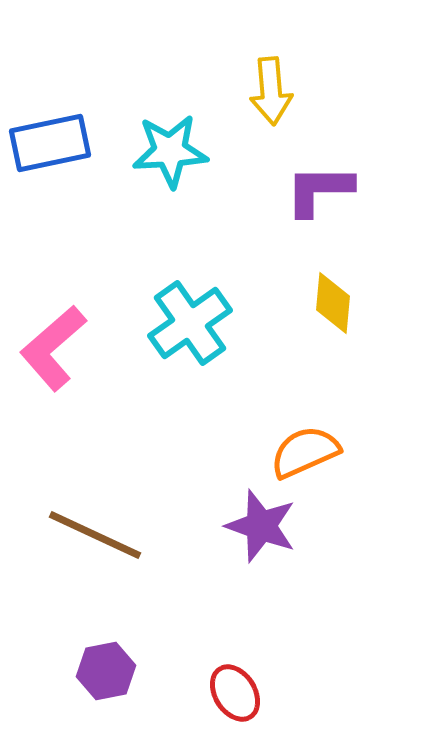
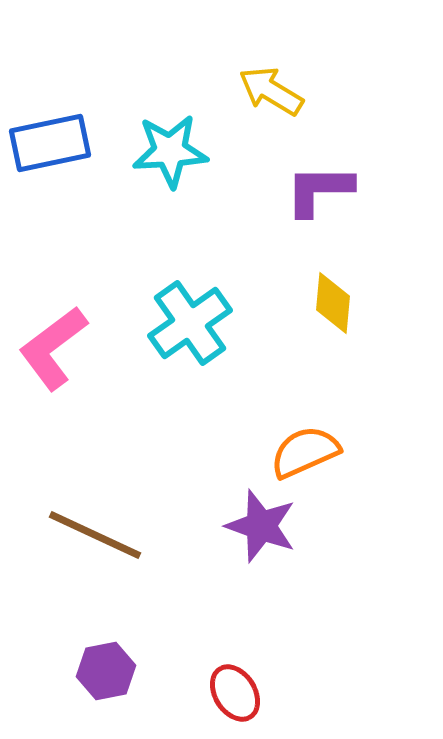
yellow arrow: rotated 126 degrees clockwise
pink L-shape: rotated 4 degrees clockwise
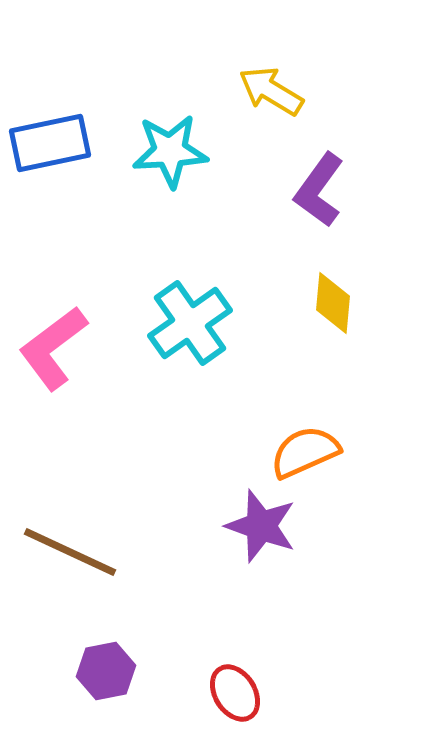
purple L-shape: rotated 54 degrees counterclockwise
brown line: moved 25 px left, 17 px down
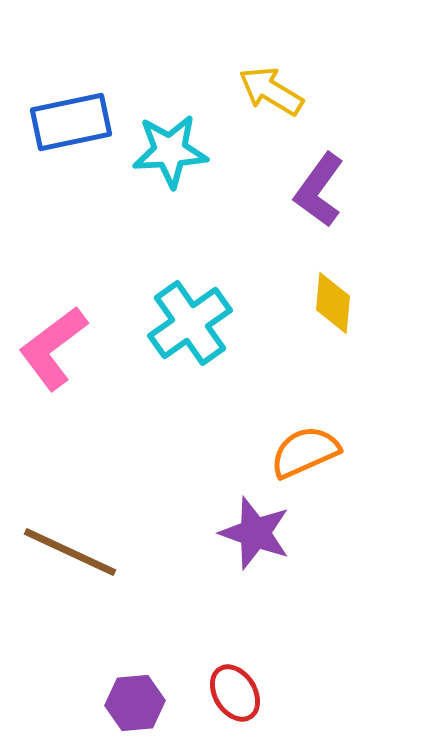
blue rectangle: moved 21 px right, 21 px up
purple star: moved 6 px left, 7 px down
purple hexagon: moved 29 px right, 32 px down; rotated 6 degrees clockwise
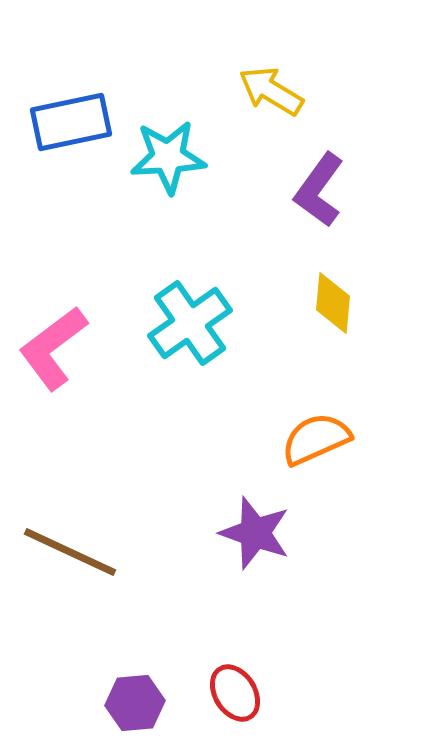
cyan star: moved 2 px left, 6 px down
orange semicircle: moved 11 px right, 13 px up
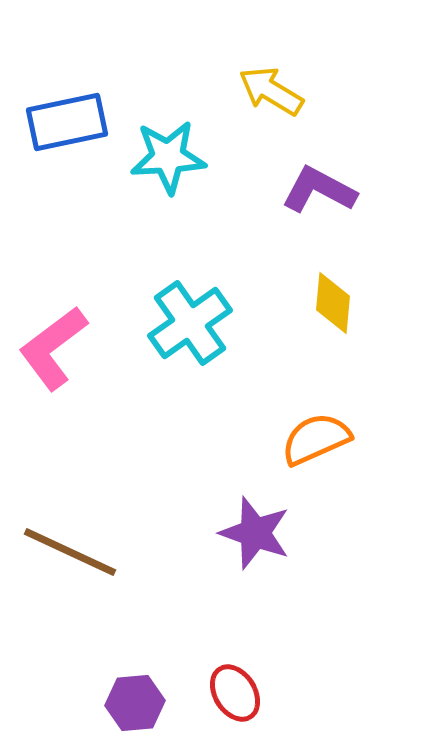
blue rectangle: moved 4 px left
purple L-shape: rotated 82 degrees clockwise
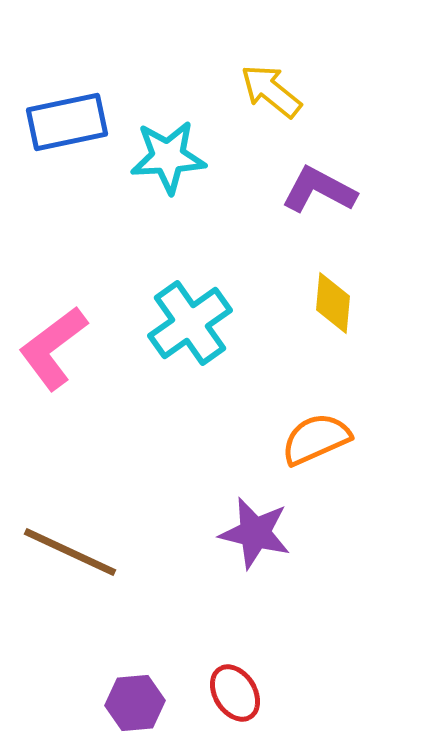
yellow arrow: rotated 8 degrees clockwise
purple star: rotated 6 degrees counterclockwise
